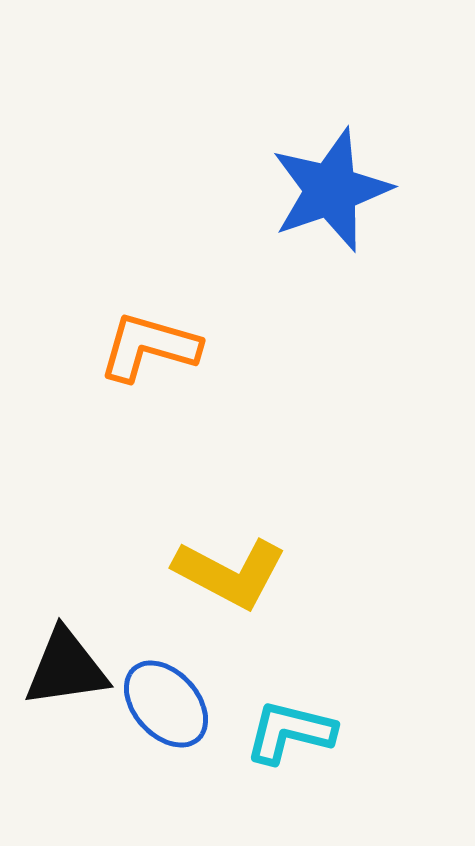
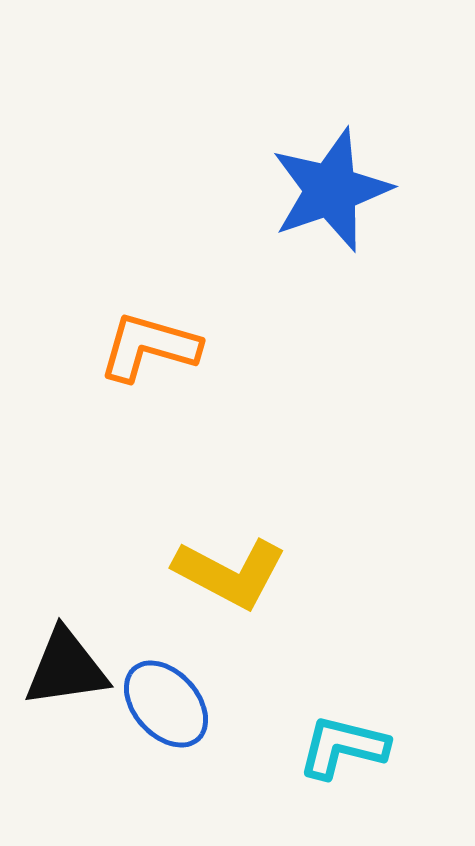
cyan L-shape: moved 53 px right, 15 px down
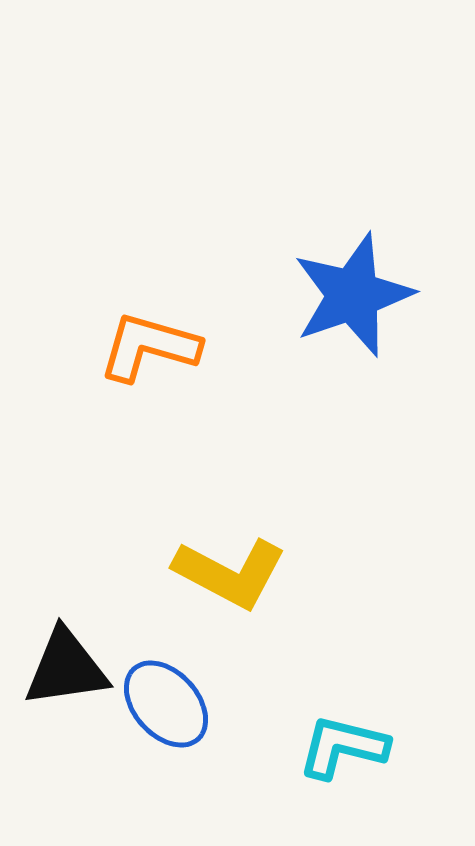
blue star: moved 22 px right, 105 px down
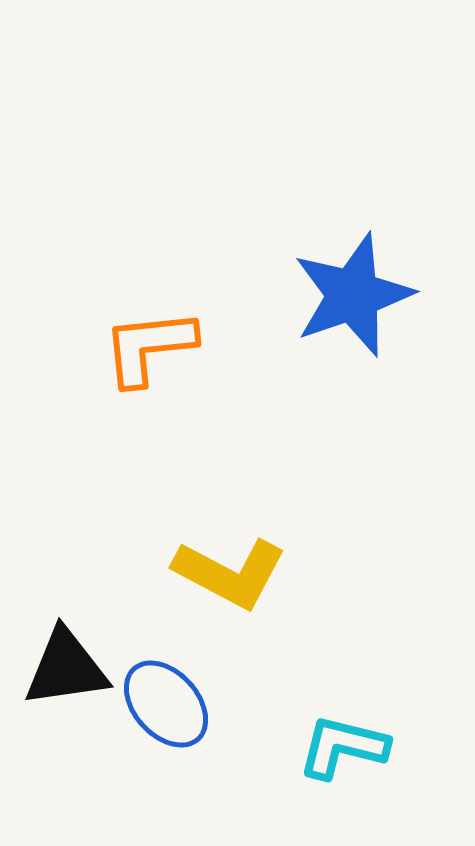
orange L-shape: rotated 22 degrees counterclockwise
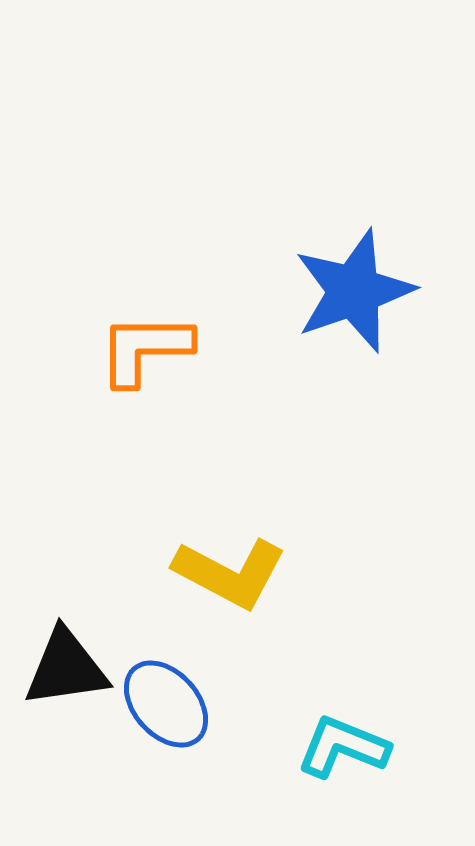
blue star: moved 1 px right, 4 px up
orange L-shape: moved 4 px left, 2 px down; rotated 6 degrees clockwise
cyan L-shape: rotated 8 degrees clockwise
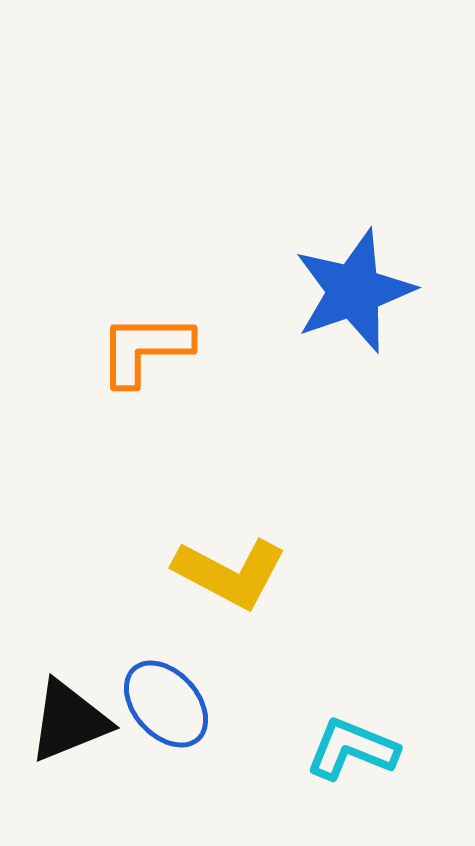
black triangle: moved 3 px right, 53 px down; rotated 14 degrees counterclockwise
cyan L-shape: moved 9 px right, 2 px down
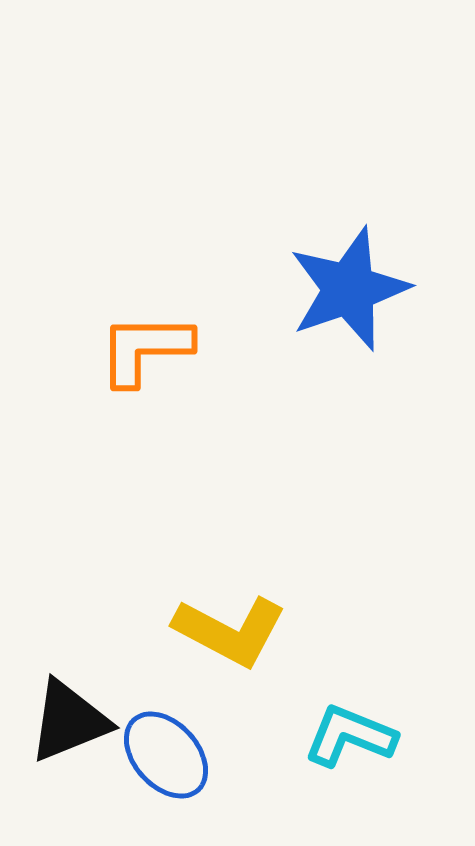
blue star: moved 5 px left, 2 px up
yellow L-shape: moved 58 px down
blue ellipse: moved 51 px down
cyan L-shape: moved 2 px left, 13 px up
